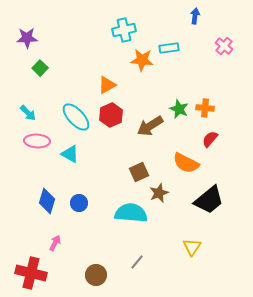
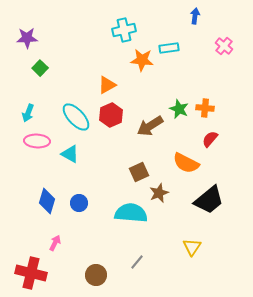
cyan arrow: rotated 66 degrees clockwise
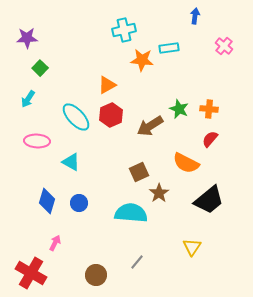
orange cross: moved 4 px right, 1 px down
cyan arrow: moved 14 px up; rotated 12 degrees clockwise
cyan triangle: moved 1 px right, 8 px down
brown star: rotated 12 degrees counterclockwise
red cross: rotated 16 degrees clockwise
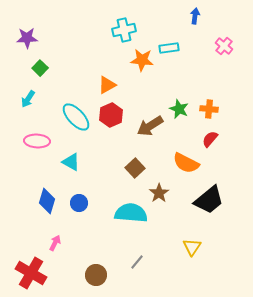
brown square: moved 4 px left, 4 px up; rotated 18 degrees counterclockwise
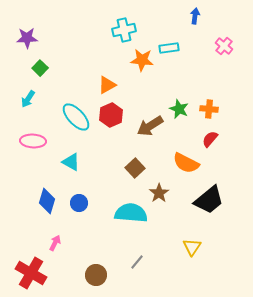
pink ellipse: moved 4 px left
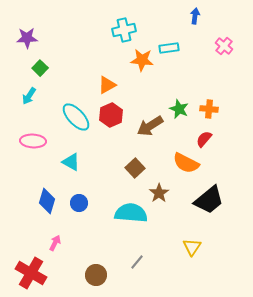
cyan arrow: moved 1 px right, 3 px up
red semicircle: moved 6 px left
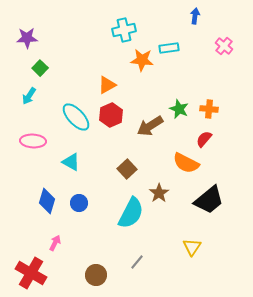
brown square: moved 8 px left, 1 px down
cyan semicircle: rotated 112 degrees clockwise
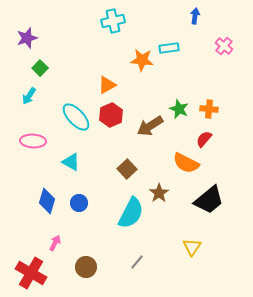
cyan cross: moved 11 px left, 9 px up
purple star: rotated 15 degrees counterclockwise
brown circle: moved 10 px left, 8 px up
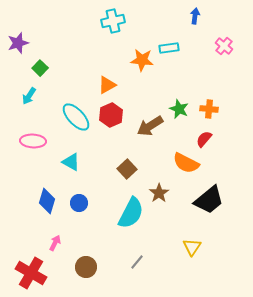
purple star: moved 9 px left, 5 px down
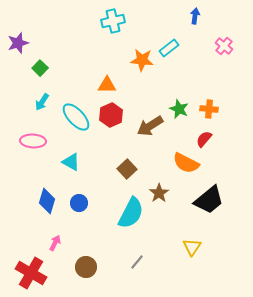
cyan rectangle: rotated 30 degrees counterclockwise
orange triangle: rotated 30 degrees clockwise
cyan arrow: moved 13 px right, 6 px down
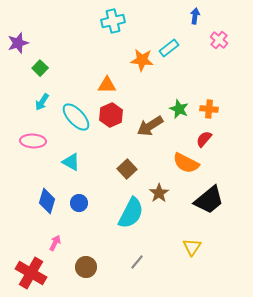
pink cross: moved 5 px left, 6 px up
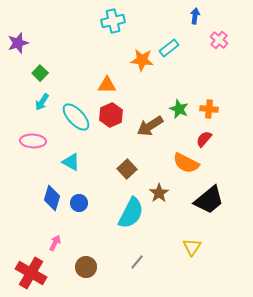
green square: moved 5 px down
blue diamond: moved 5 px right, 3 px up
